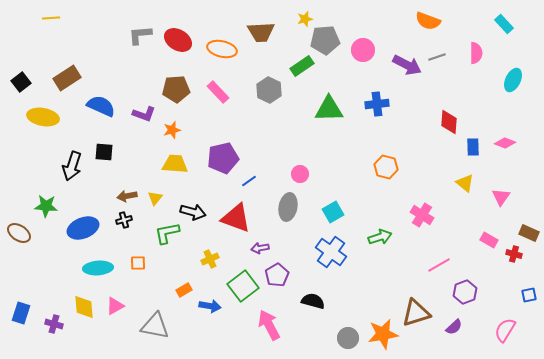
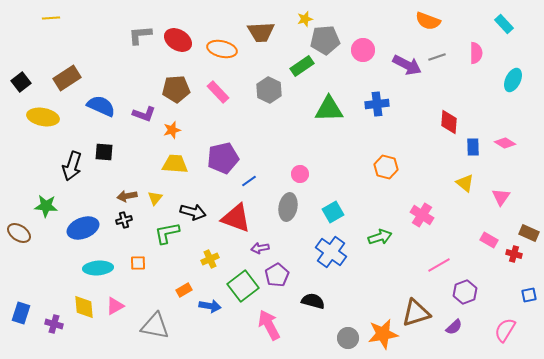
pink diamond at (505, 143): rotated 10 degrees clockwise
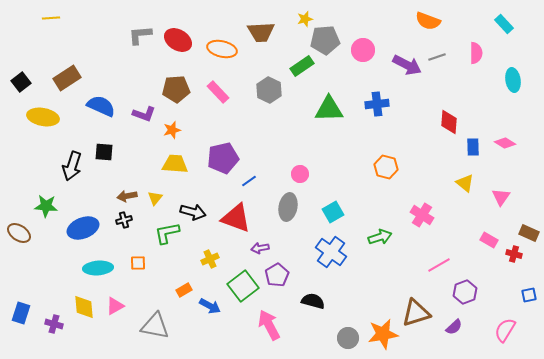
cyan ellipse at (513, 80): rotated 35 degrees counterclockwise
blue arrow at (210, 306): rotated 20 degrees clockwise
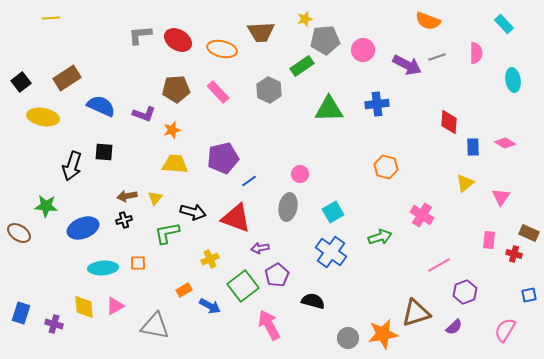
yellow triangle at (465, 183): rotated 42 degrees clockwise
pink rectangle at (489, 240): rotated 66 degrees clockwise
cyan ellipse at (98, 268): moved 5 px right
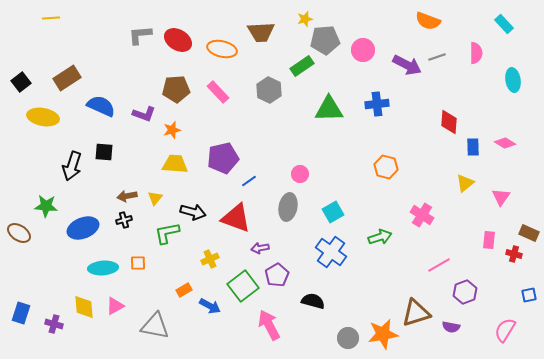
purple semicircle at (454, 327): moved 3 px left; rotated 54 degrees clockwise
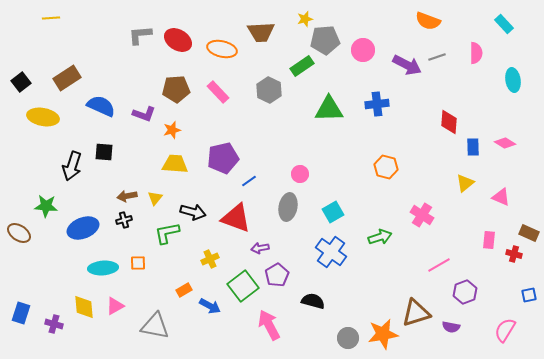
pink triangle at (501, 197): rotated 42 degrees counterclockwise
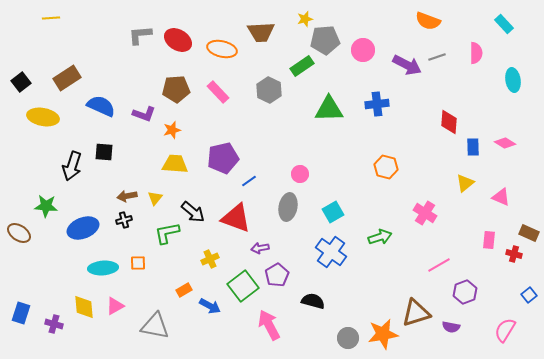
black arrow at (193, 212): rotated 25 degrees clockwise
pink cross at (422, 215): moved 3 px right, 2 px up
blue square at (529, 295): rotated 28 degrees counterclockwise
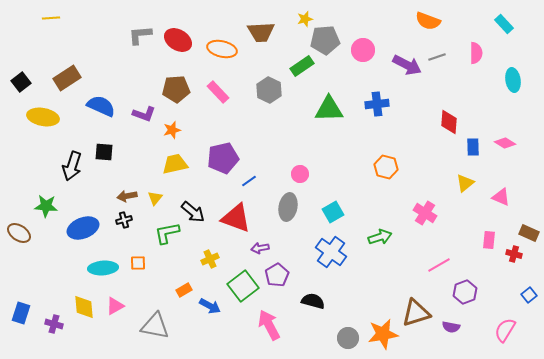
yellow trapezoid at (175, 164): rotated 16 degrees counterclockwise
